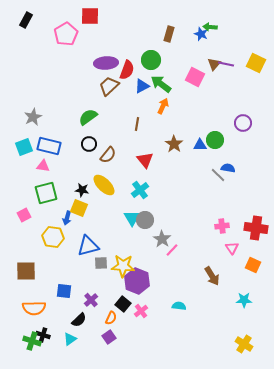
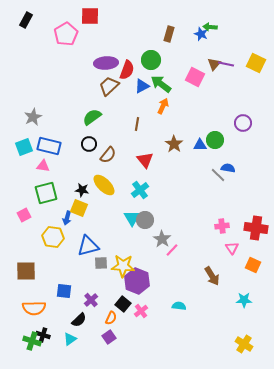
green semicircle at (88, 117): moved 4 px right
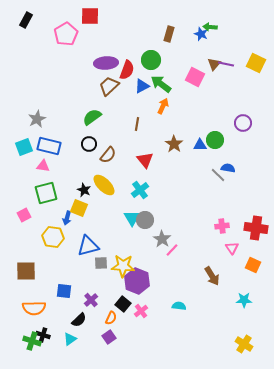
gray star at (33, 117): moved 4 px right, 2 px down
black star at (82, 190): moved 2 px right; rotated 16 degrees clockwise
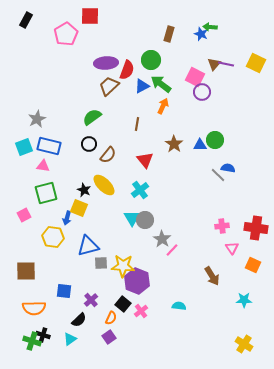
purple circle at (243, 123): moved 41 px left, 31 px up
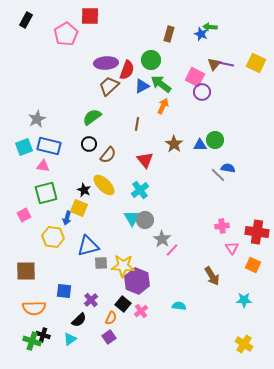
red cross at (256, 228): moved 1 px right, 4 px down
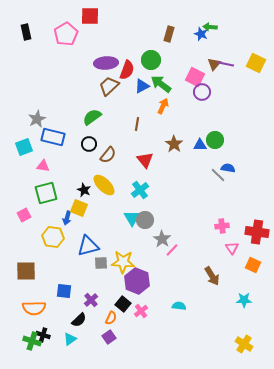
black rectangle at (26, 20): moved 12 px down; rotated 42 degrees counterclockwise
blue rectangle at (49, 146): moved 4 px right, 9 px up
yellow star at (123, 266): moved 4 px up
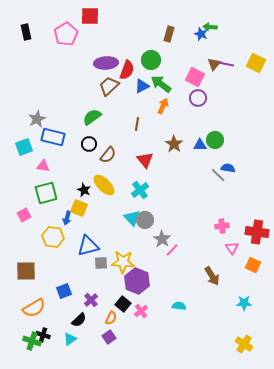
purple circle at (202, 92): moved 4 px left, 6 px down
cyan triangle at (132, 218): rotated 12 degrees counterclockwise
blue square at (64, 291): rotated 28 degrees counterclockwise
cyan star at (244, 300): moved 3 px down
orange semicircle at (34, 308): rotated 30 degrees counterclockwise
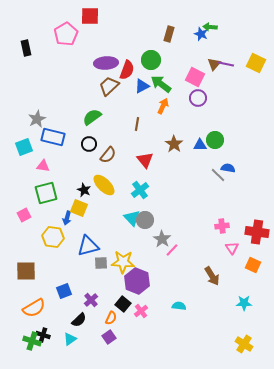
black rectangle at (26, 32): moved 16 px down
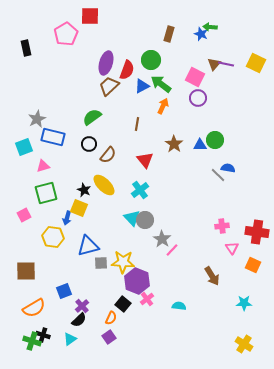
purple ellipse at (106, 63): rotated 70 degrees counterclockwise
pink triangle at (43, 166): rotated 24 degrees counterclockwise
purple cross at (91, 300): moved 9 px left, 6 px down
pink cross at (141, 311): moved 6 px right, 12 px up
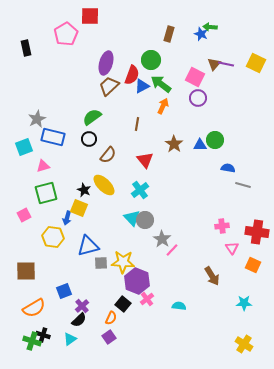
red semicircle at (127, 70): moved 5 px right, 5 px down
black circle at (89, 144): moved 5 px up
gray line at (218, 175): moved 25 px right, 10 px down; rotated 28 degrees counterclockwise
